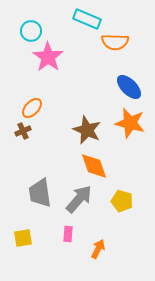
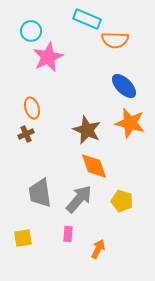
orange semicircle: moved 2 px up
pink star: rotated 12 degrees clockwise
blue ellipse: moved 5 px left, 1 px up
orange ellipse: rotated 60 degrees counterclockwise
brown cross: moved 3 px right, 3 px down
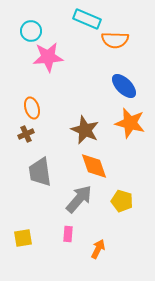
pink star: rotated 20 degrees clockwise
brown star: moved 2 px left
gray trapezoid: moved 21 px up
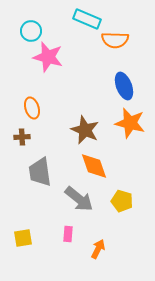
pink star: rotated 20 degrees clockwise
blue ellipse: rotated 24 degrees clockwise
brown cross: moved 4 px left, 3 px down; rotated 21 degrees clockwise
gray arrow: rotated 88 degrees clockwise
